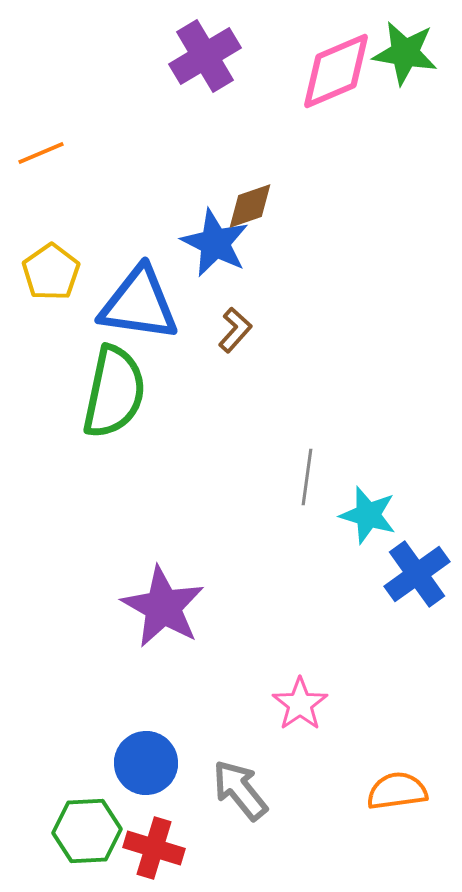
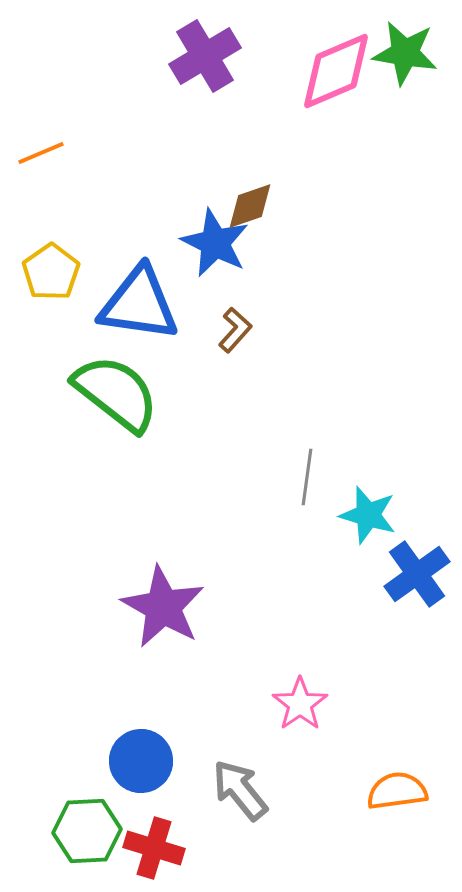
green semicircle: moved 2 px right, 1 px down; rotated 64 degrees counterclockwise
blue circle: moved 5 px left, 2 px up
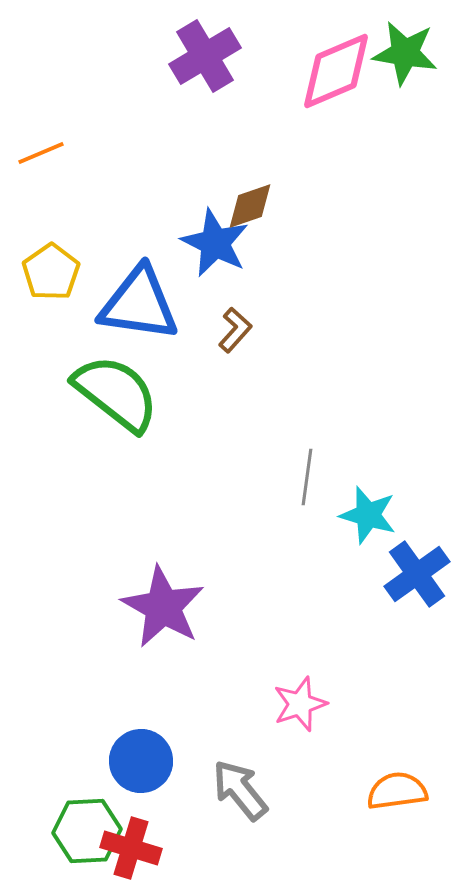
pink star: rotated 16 degrees clockwise
red cross: moved 23 px left
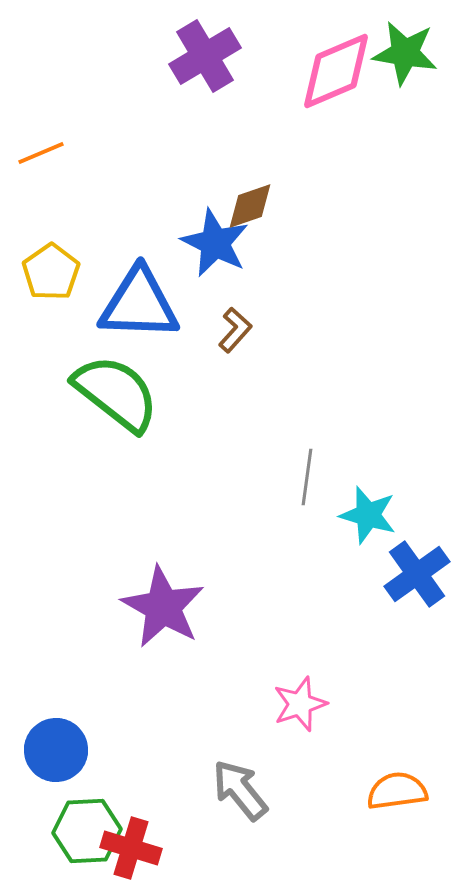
blue triangle: rotated 6 degrees counterclockwise
blue circle: moved 85 px left, 11 px up
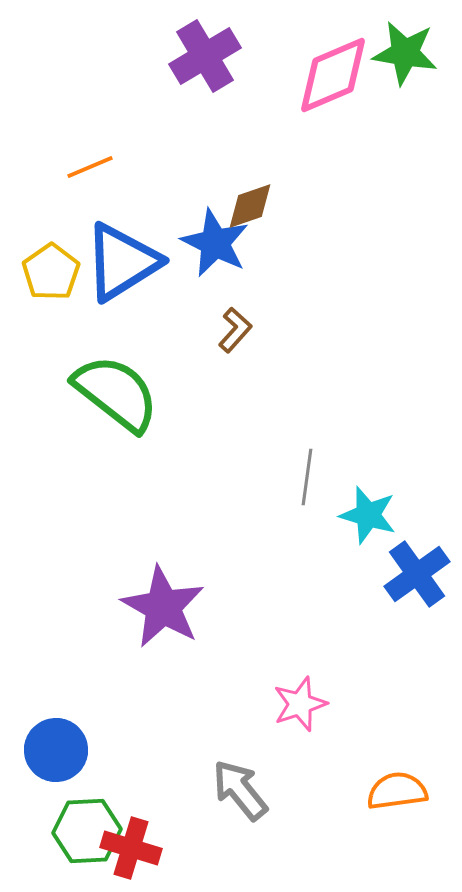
pink diamond: moved 3 px left, 4 px down
orange line: moved 49 px right, 14 px down
blue triangle: moved 17 px left, 42 px up; rotated 34 degrees counterclockwise
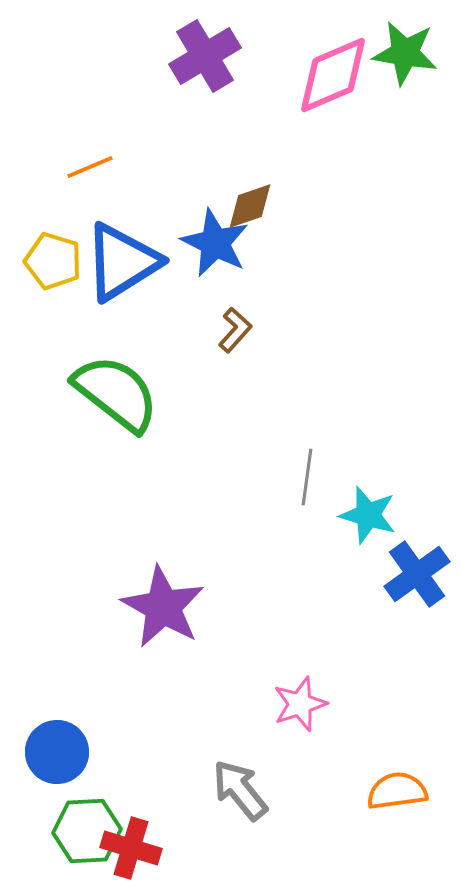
yellow pentagon: moved 2 px right, 11 px up; rotated 20 degrees counterclockwise
blue circle: moved 1 px right, 2 px down
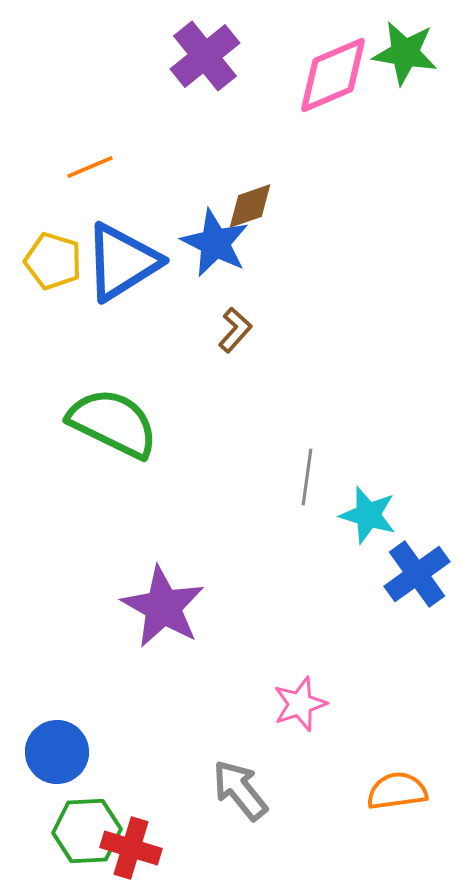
purple cross: rotated 8 degrees counterclockwise
green semicircle: moved 3 px left, 30 px down; rotated 12 degrees counterclockwise
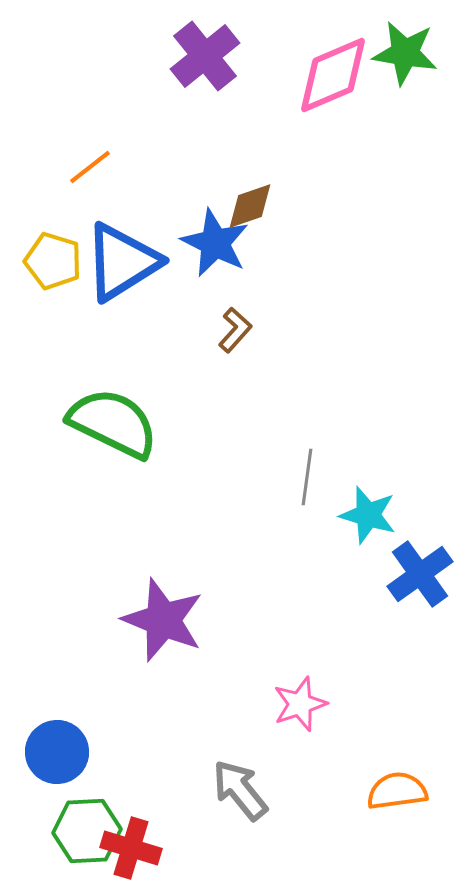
orange line: rotated 15 degrees counterclockwise
blue cross: moved 3 px right
purple star: moved 13 px down; rotated 8 degrees counterclockwise
